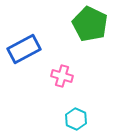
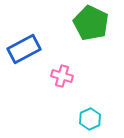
green pentagon: moved 1 px right, 1 px up
cyan hexagon: moved 14 px right; rotated 10 degrees clockwise
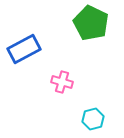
pink cross: moved 6 px down
cyan hexagon: moved 3 px right; rotated 10 degrees clockwise
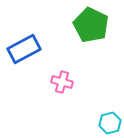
green pentagon: moved 2 px down
cyan hexagon: moved 17 px right, 4 px down
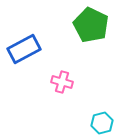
cyan hexagon: moved 8 px left
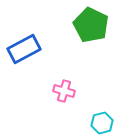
pink cross: moved 2 px right, 9 px down
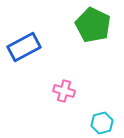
green pentagon: moved 2 px right
blue rectangle: moved 2 px up
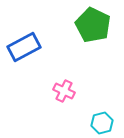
pink cross: rotated 10 degrees clockwise
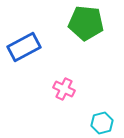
green pentagon: moved 7 px left, 2 px up; rotated 20 degrees counterclockwise
pink cross: moved 2 px up
